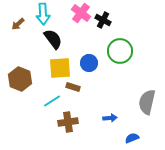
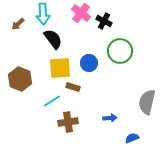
black cross: moved 1 px right, 1 px down
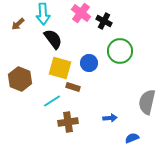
yellow square: rotated 20 degrees clockwise
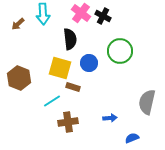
black cross: moved 1 px left, 5 px up
black semicircle: moved 17 px right; rotated 30 degrees clockwise
brown hexagon: moved 1 px left, 1 px up
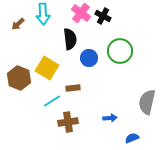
blue circle: moved 5 px up
yellow square: moved 13 px left; rotated 15 degrees clockwise
brown rectangle: moved 1 px down; rotated 24 degrees counterclockwise
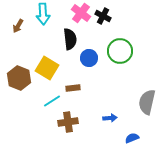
brown arrow: moved 2 px down; rotated 16 degrees counterclockwise
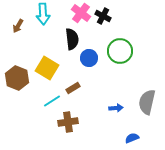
black semicircle: moved 2 px right
brown hexagon: moved 2 px left
brown rectangle: rotated 24 degrees counterclockwise
blue arrow: moved 6 px right, 10 px up
